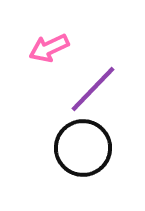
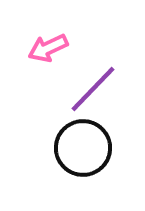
pink arrow: moved 1 px left
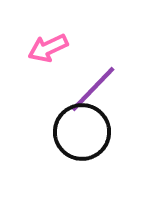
black circle: moved 1 px left, 16 px up
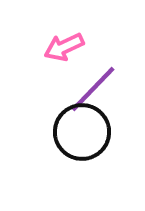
pink arrow: moved 16 px right, 1 px up
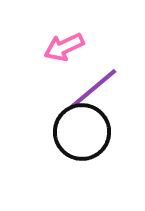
purple line: rotated 6 degrees clockwise
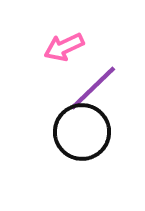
purple line: moved 1 px up; rotated 4 degrees counterclockwise
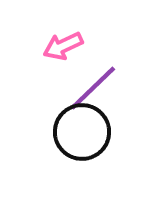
pink arrow: moved 1 px left, 1 px up
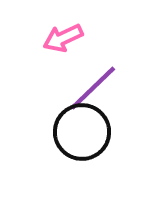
pink arrow: moved 8 px up
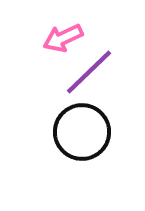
purple line: moved 4 px left, 16 px up
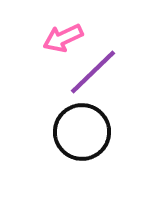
purple line: moved 4 px right
